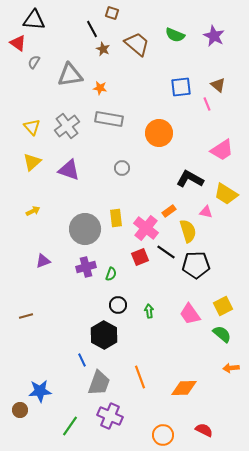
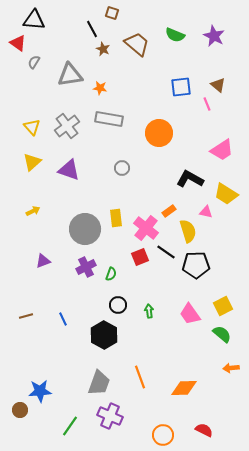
purple cross at (86, 267): rotated 12 degrees counterclockwise
blue line at (82, 360): moved 19 px left, 41 px up
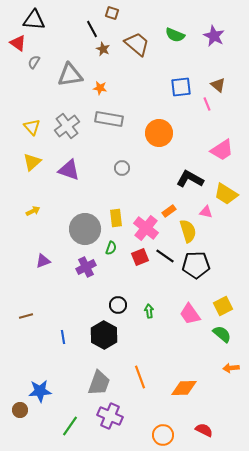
black line at (166, 252): moved 1 px left, 4 px down
green semicircle at (111, 274): moved 26 px up
blue line at (63, 319): moved 18 px down; rotated 16 degrees clockwise
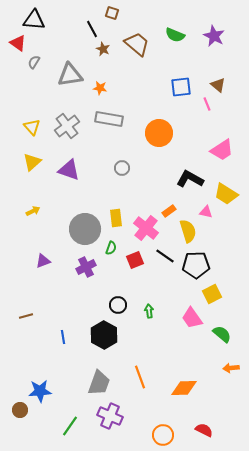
red square at (140, 257): moved 5 px left, 3 px down
yellow square at (223, 306): moved 11 px left, 12 px up
pink trapezoid at (190, 314): moved 2 px right, 4 px down
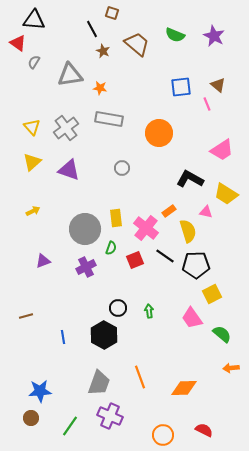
brown star at (103, 49): moved 2 px down
gray cross at (67, 126): moved 1 px left, 2 px down
black circle at (118, 305): moved 3 px down
brown circle at (20, 410): moved 11 px right, 8 px down
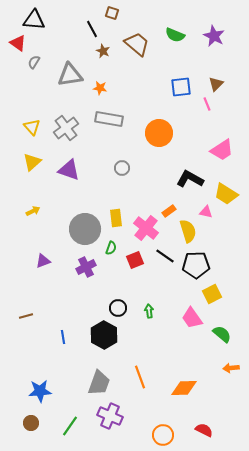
brown triangle at (218, 85): moved 2 px left, 1 px up; rotated 35 degrees clockwise
brown circle at (31, 418): moved 5 px down
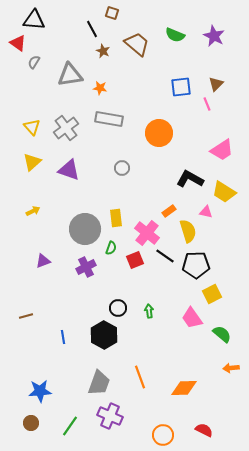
yellow trapezoid at (226, 194): moved 2 px left, 2 px up
pink cross at (146, 228): moved 1 px right, 5 px down
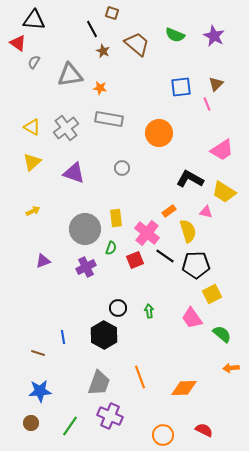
yellow triangle at (32, 127): rotated 18 degrees counterclockwise
purple triangle at (69, 170): moved 5 px right, 3 px down
brown line at (26, 316): moved 12 px right, 37 px down; rotated 32 degrees clockwise
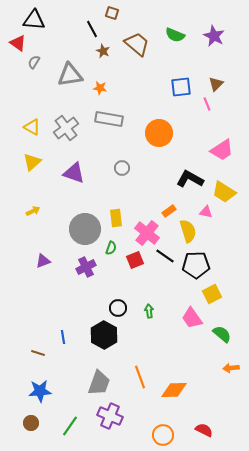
orange diamond at (184, 388): moved 10 px left, 2 px down
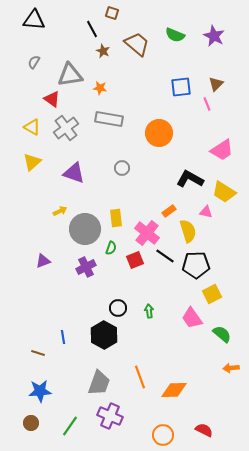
red triangle at (18, 43): moved 34 px right, 56 px down
yellow arrow at (33, 211): moved 27 px right
